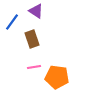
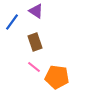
brown rectangle: moved 3 px right, 3 px down
pink line: rotated 48 degrees clockwise
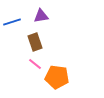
purple triangle: moved 5 px right, 5 px down; rotated 42 degrees counterclockwise
blue line: rotated 36 degrees clockwise
pink line: moved 1 px right, 3 px up
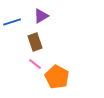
purple triangle: rotated 21 degrees counterclockwise
orange pentagon: rotated 20 degrees clockwise
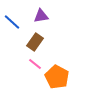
purple triangle: rotated 21 degrees clockwise
blue line: rotated 60 degrees clockwise
brown rectangle: rotated 54 degrees clockwise
